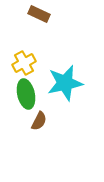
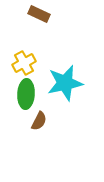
green ellipse: rotated 16 degrees clockwise
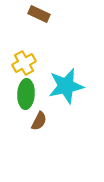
cyan star: moved 1 px right, 3 px down
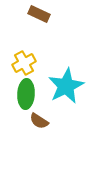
cyan star: rotated 15 degrees counterclockwise
brown semicircle: rotated 96 degrees clockwise
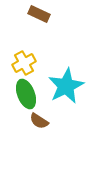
green ellipse: rotated 24 degrees counterclockwise
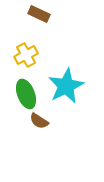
yellow cross: moved 2 px right, 8 px up
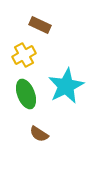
brown rectangle: moved 1 px right, 11 px down
yellow cross: moved 2 px left
brown semicircle: moved 13 px down
